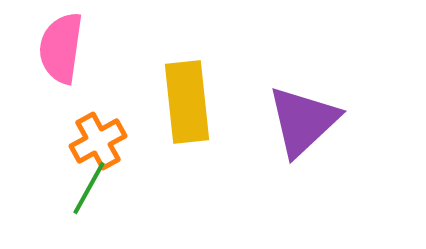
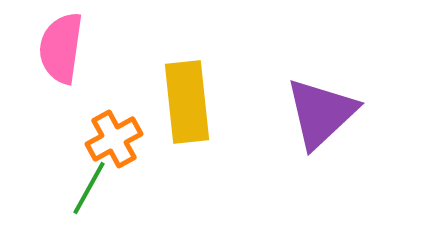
purple triangle: moved 18 px right, 8 px up
orange cross: moved 16 px right, 2 px up
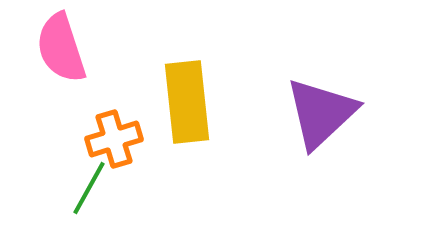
pink semicircle: rotated 26 degrees counterclockwise
orange cross: rotated 12 degrees clockwise
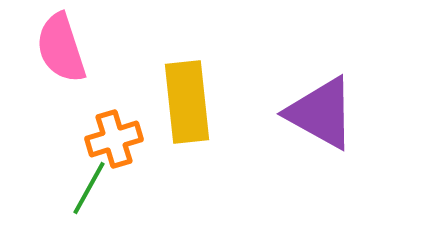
purple triangle: rotated 48 degrees counterclockwise
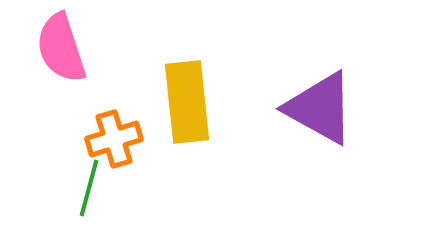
purple triangle: moved 1 px left, 5 px up
green line: rotated 14 degrees counterclockwise
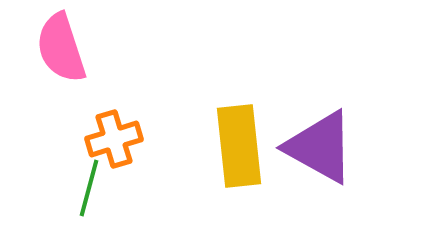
yellow rectangle: moved 52 px right, 44 px down
purple triangle: moved 39 px down
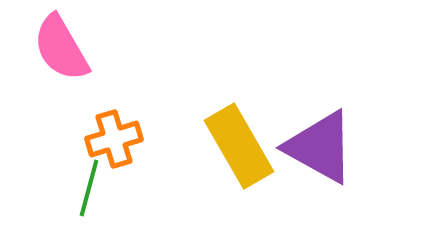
pink semicircle: rotated 12 degrees counterclockwise
yellow rectangle: rotated 24 degrees counterclockwise
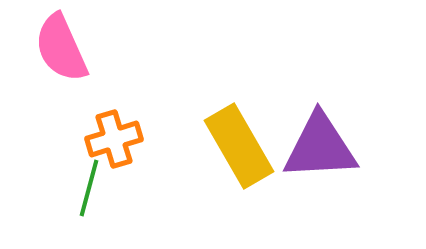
pink semicircle: rotated 6 degrees clockwise
purple triangle: rotated 32 degrees counterclockwise
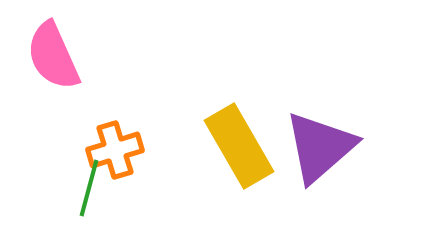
pink semicircle: moved 8 px left, 8 px down
orange cross: moved 1 px right, 11 px down
purple triangle: rotated 38 degrees counterclockwise
